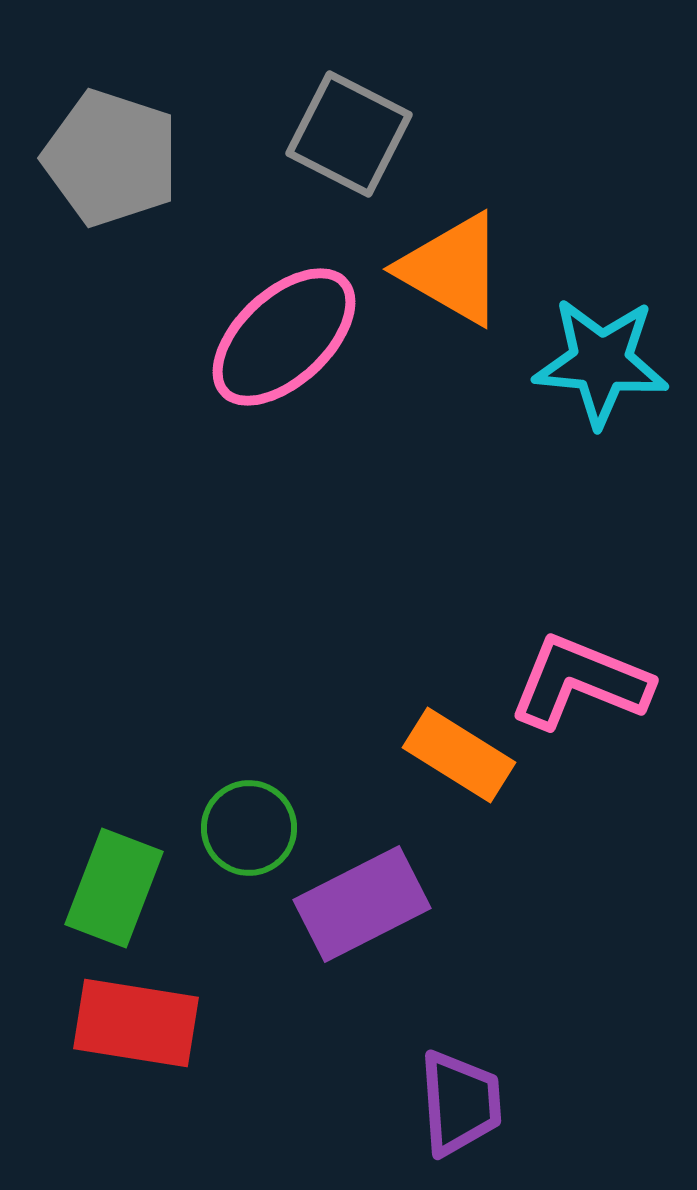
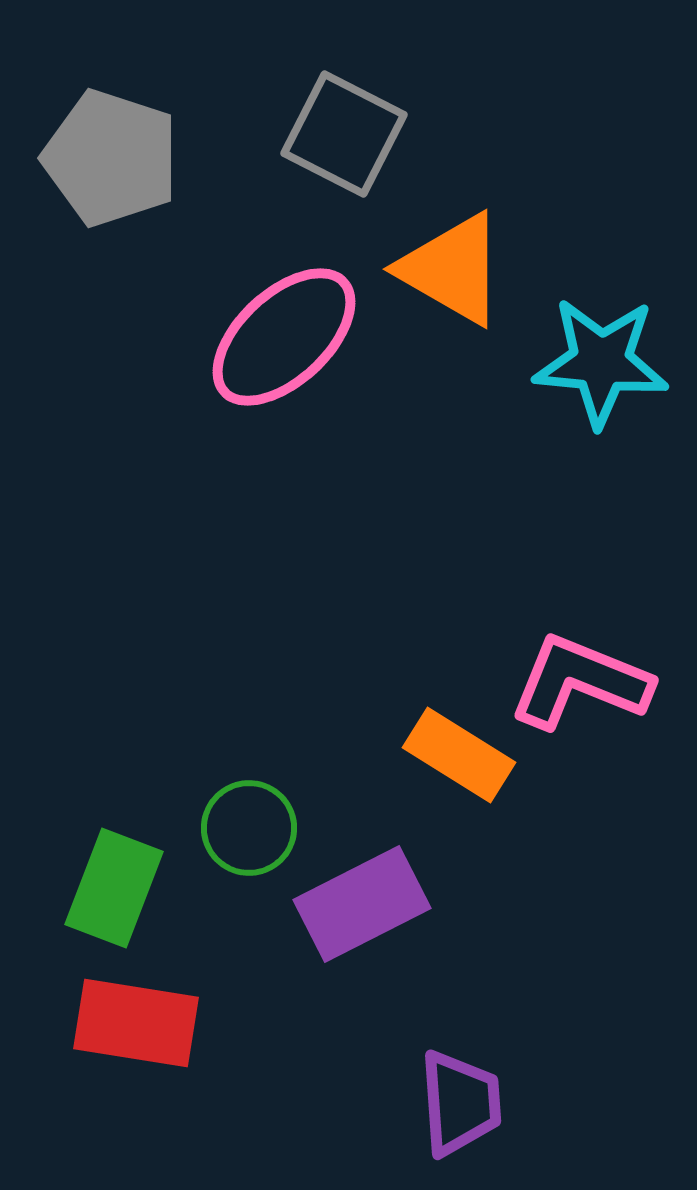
gray square: moved 5 px left
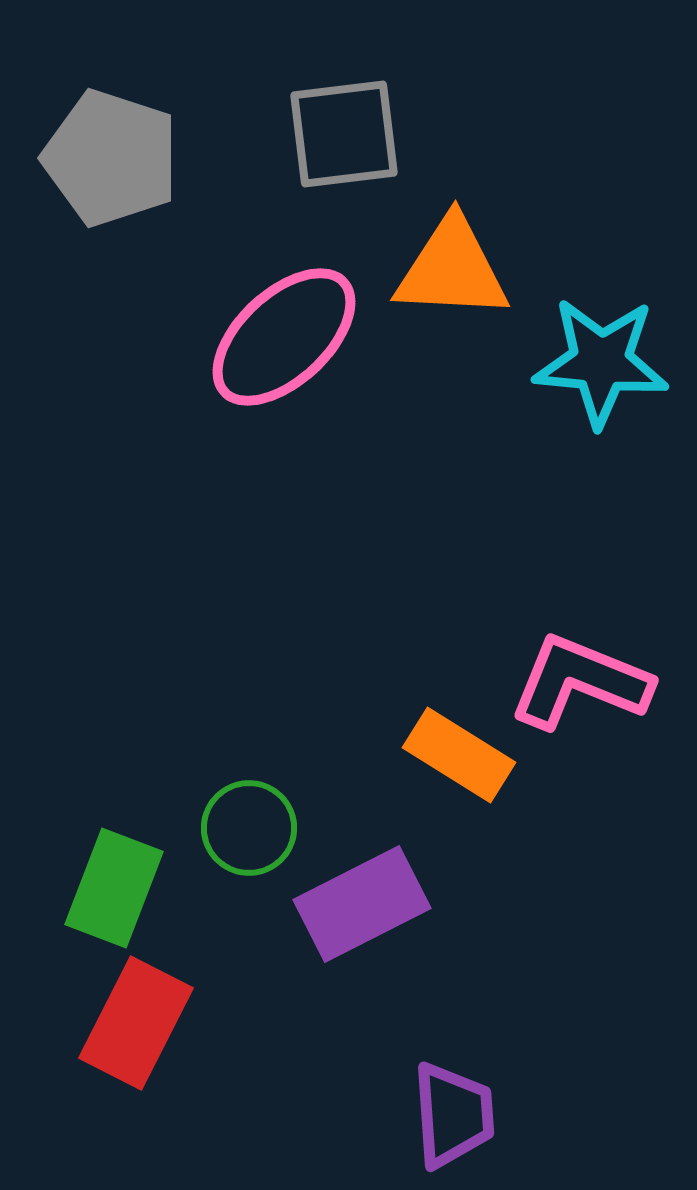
gray square: rotated 34 degrees counterclockwise
orange triangle: rotated 27 degrees counterclockwise
red rectangle: rotated 72 degrees counterclockwise
purple trapezoid: moved 7 px left, 12 px down
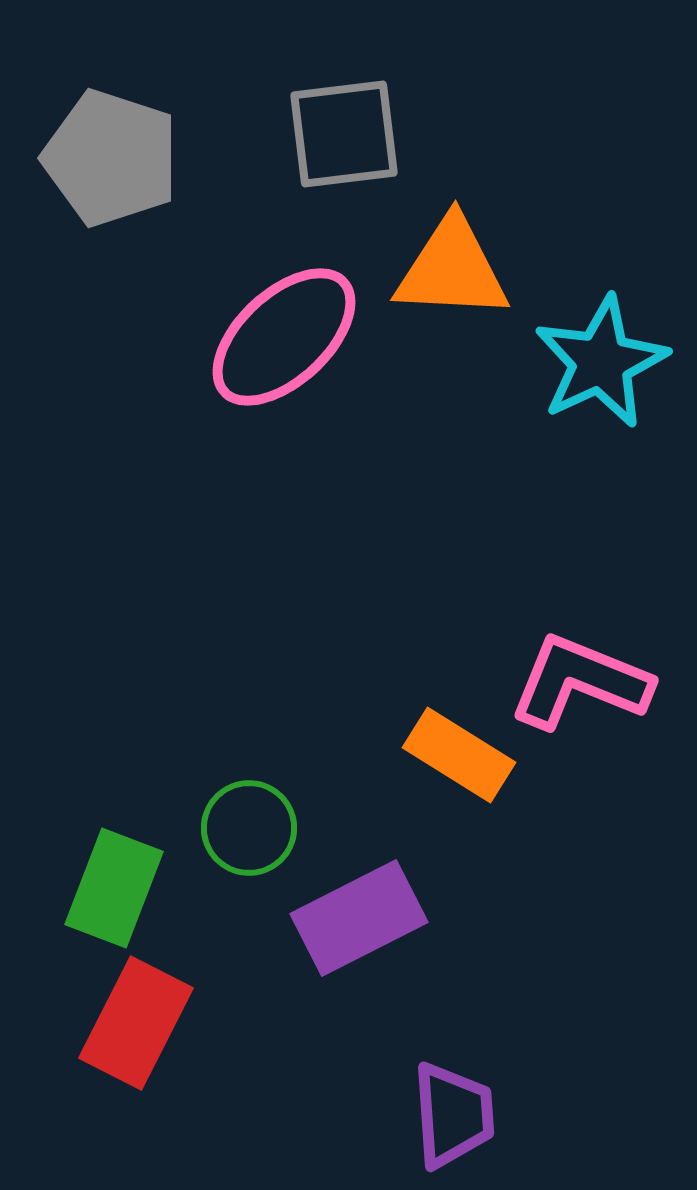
cyan star: rotated 30 degrees counterclockwise
purple rectangle: moved 3 px left, 14 px down
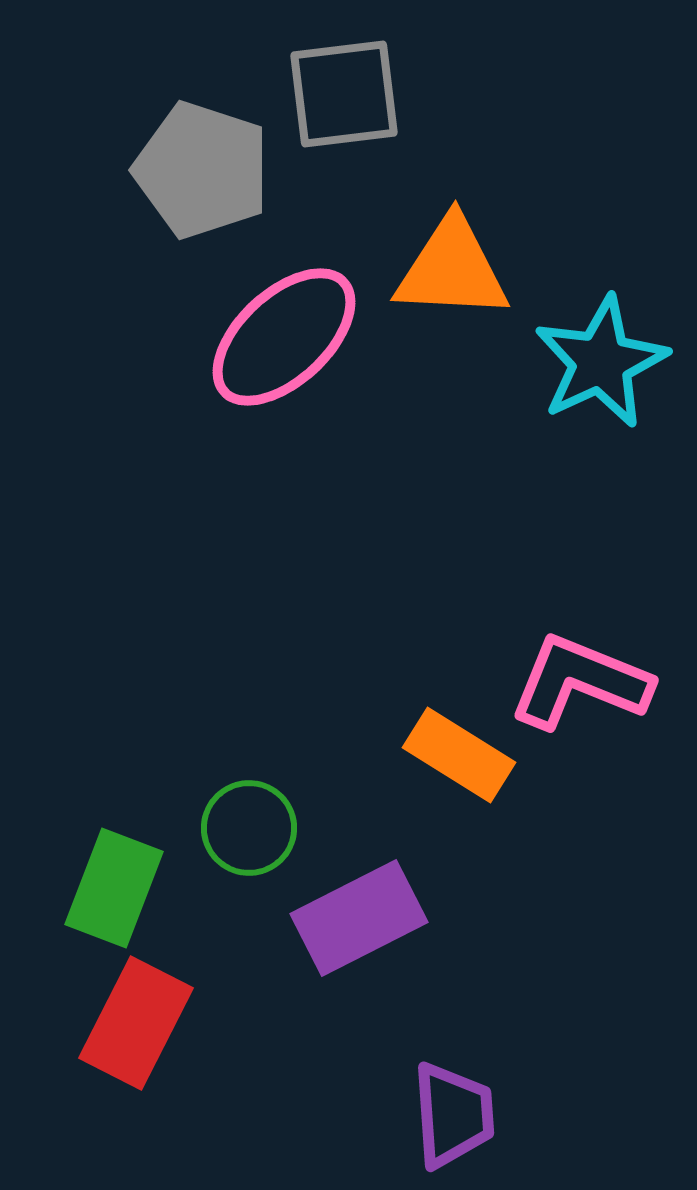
gray square: moved 40 px up
gray pentagon: moved 91 px right, 12 px down
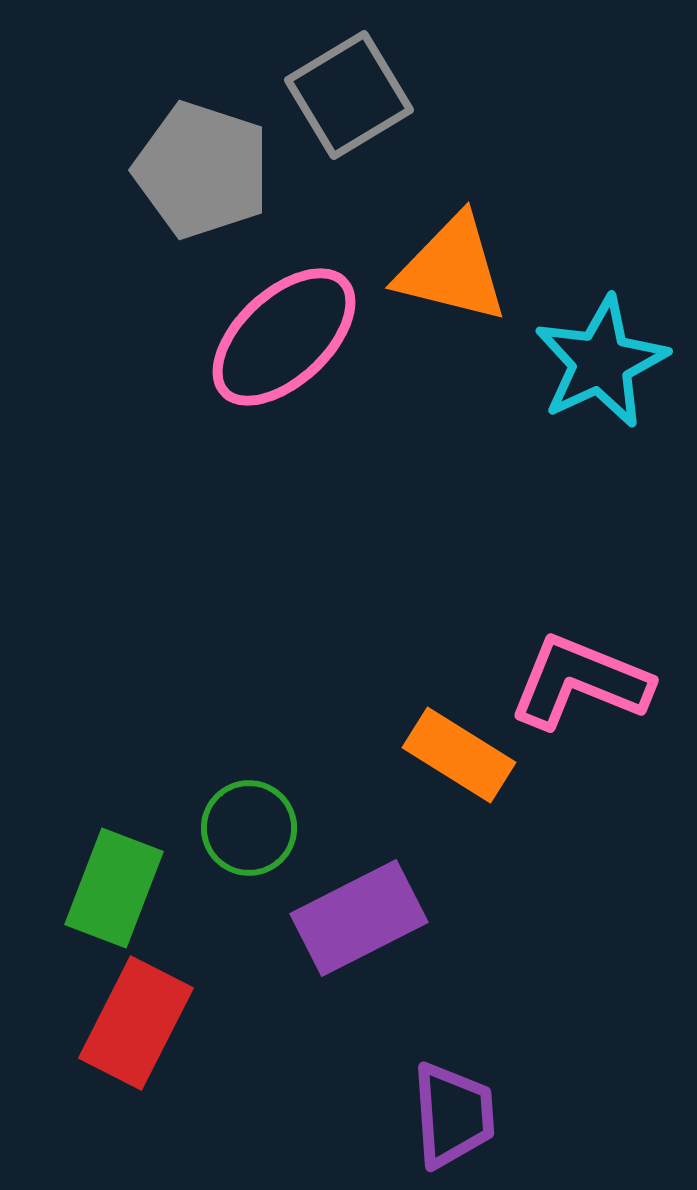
gray square: moved 5 px right, 1 px down; rotated 24 degrees counterclockwise
orange triangle: rotated 11 degrees clockwise
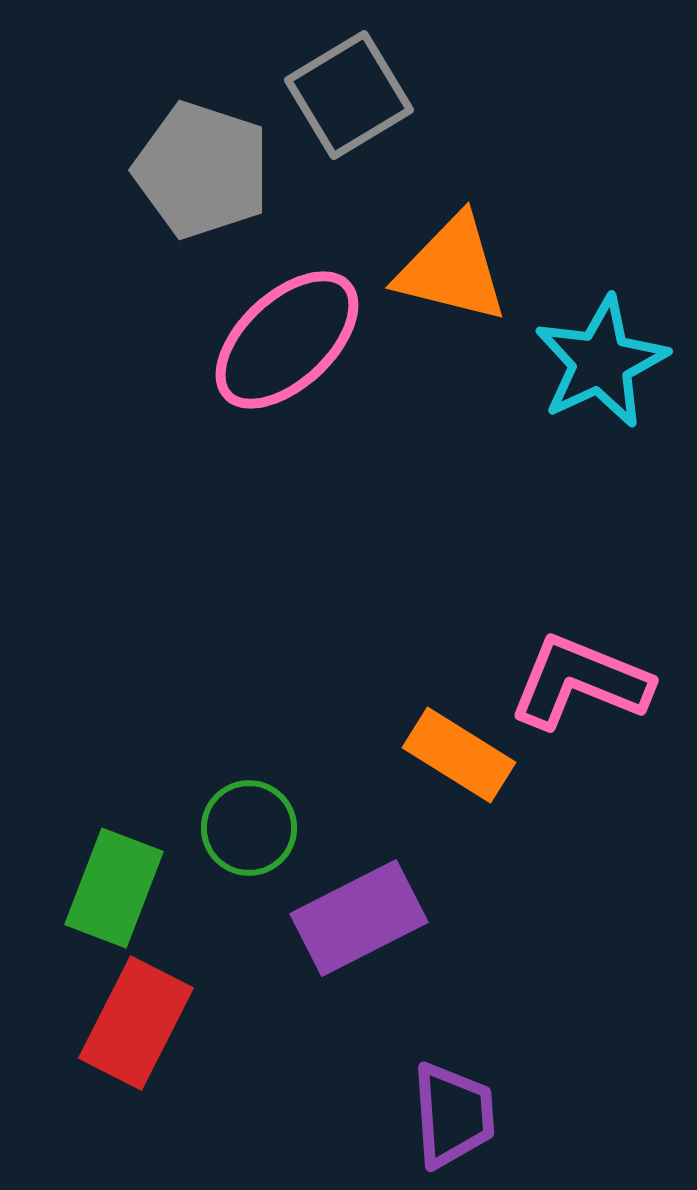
pink ellipse: moved 3 px right, 3 px down
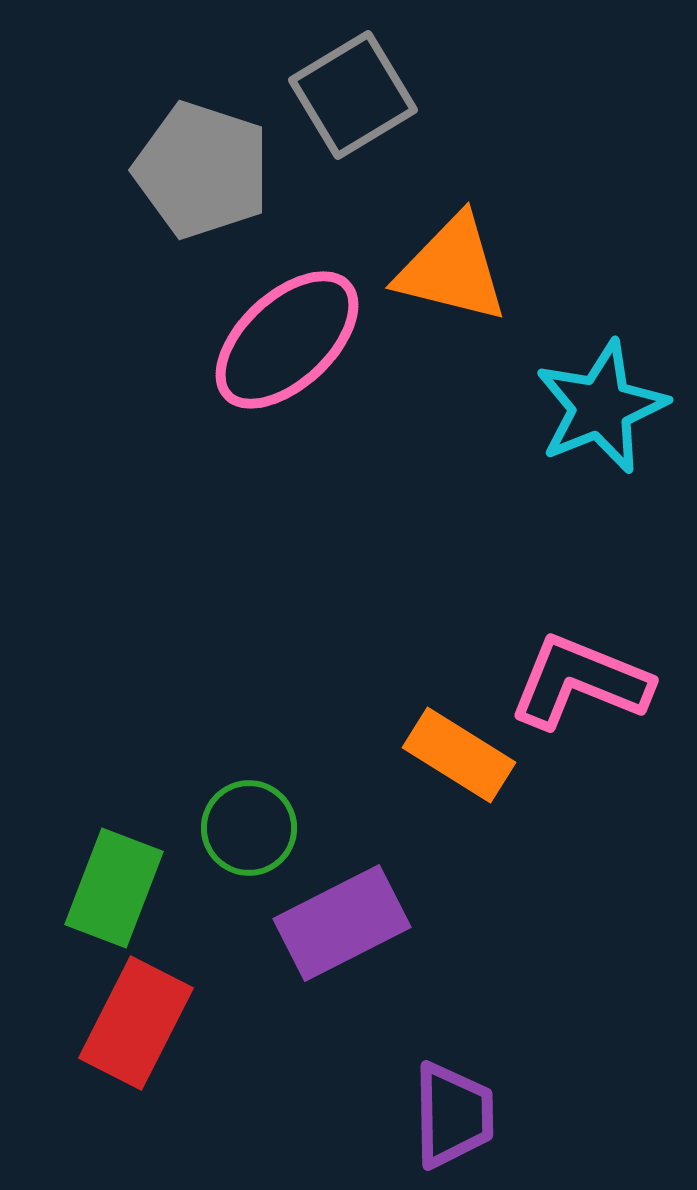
gray square: moved 4 px right
cyan star: moved 45 px down; rotated 3 degrees clockwise
purple rectangle: moved 17 px left, 5 px down
purple trapezoid: rotated 3 degrees clockwise
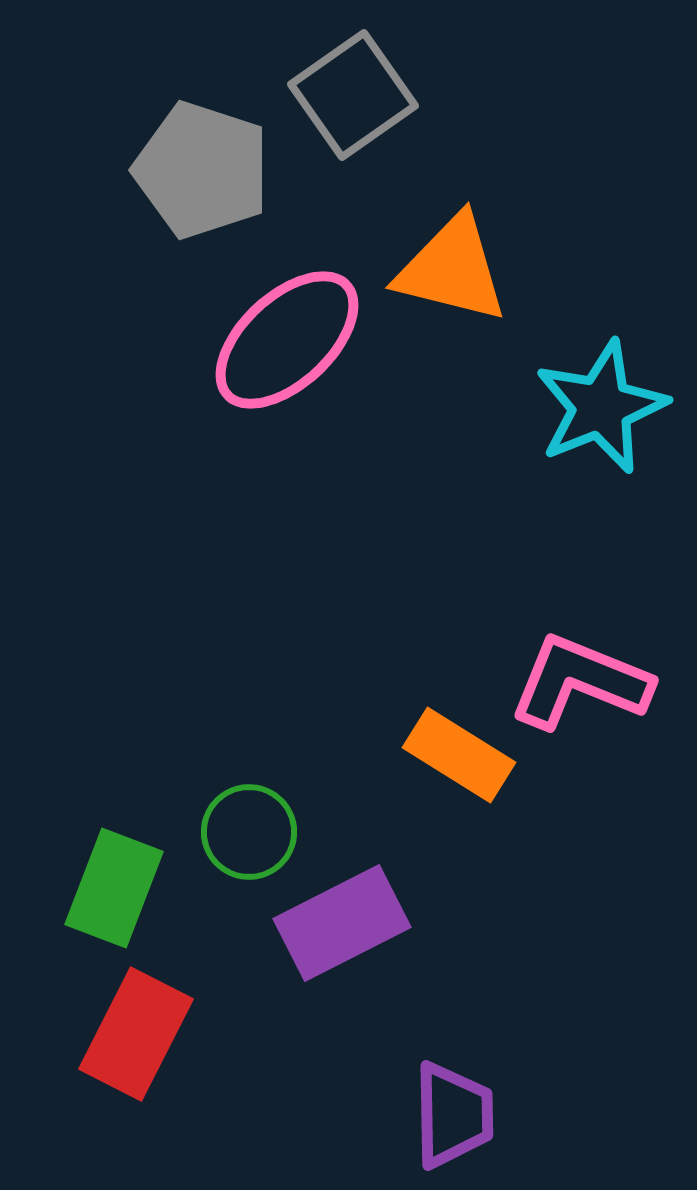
gray square: rotated 4 degrees counterclockwise
green circle: moved 4 px down
red rectangle: moved 11 px down
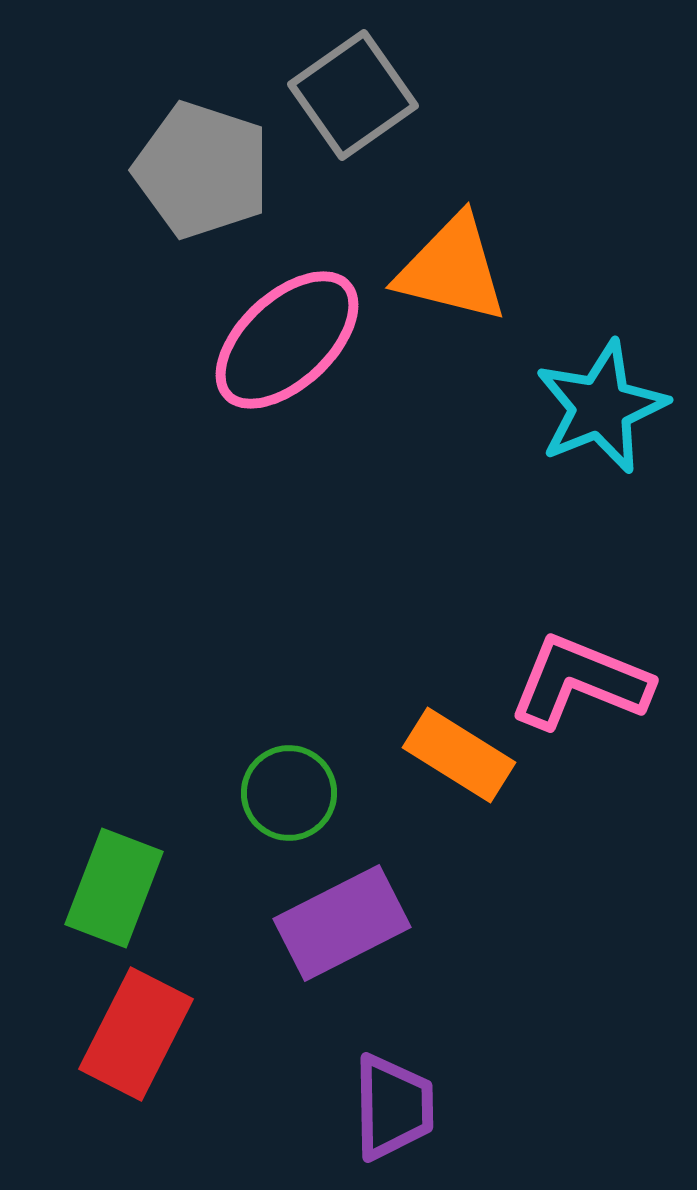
green circle: moved 40 px right, 39 px up
purple trapezoid: moved 60 px left, 8 px up
